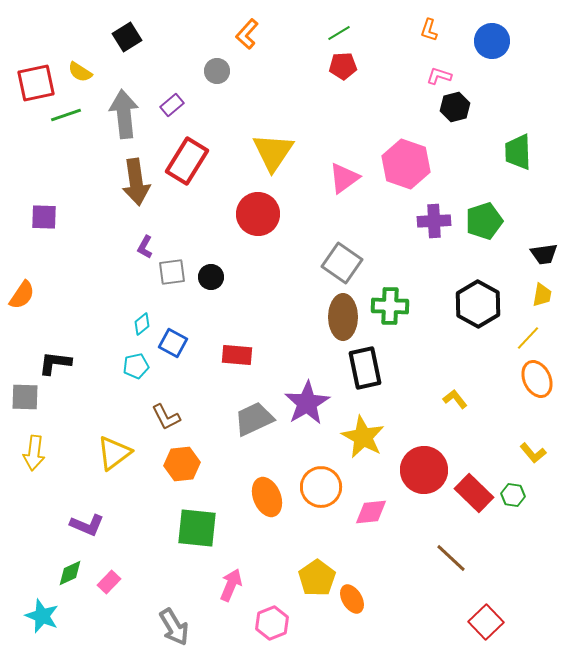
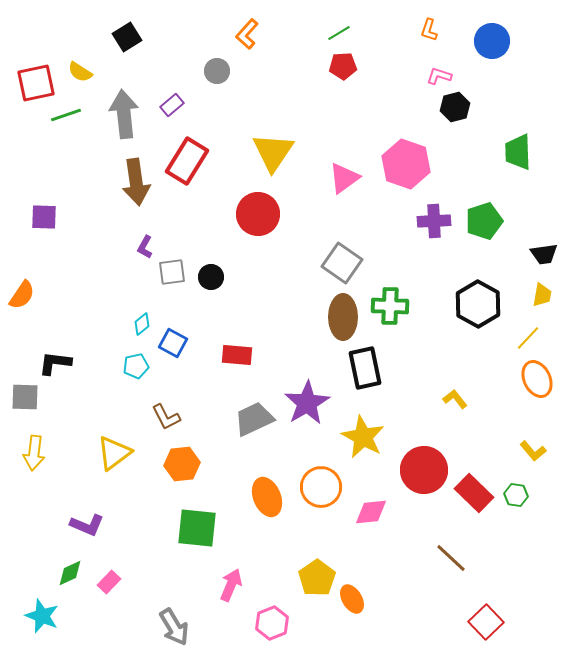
yellow L-shape at (533, 453): moved 2 px up
green hexagon at (513, 495): moved 3 px right
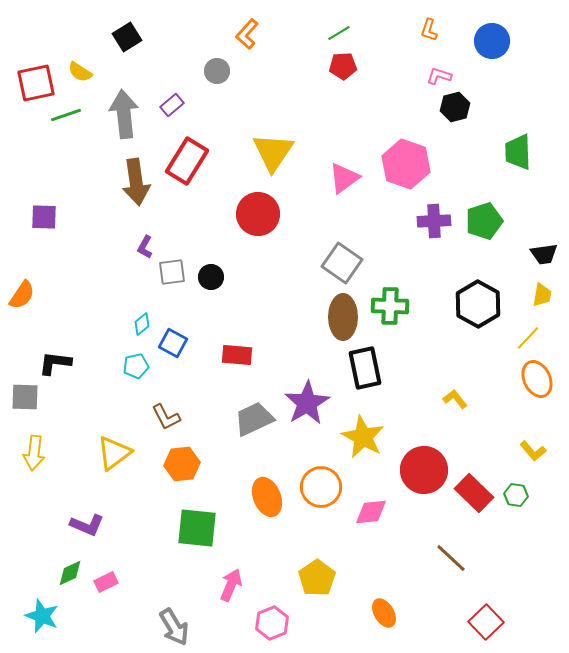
pink rectangle at (109, 582): moved 3 px left; rotated 20 degrees clockwise
orange ellipse at (352, 599): moved 32 px right, 14 px down
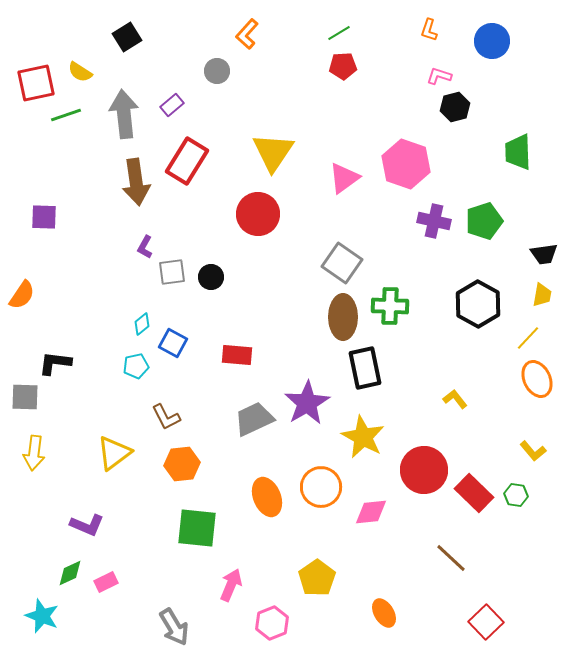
purple cross at (434, 221): rotated 16 degrees clockwise
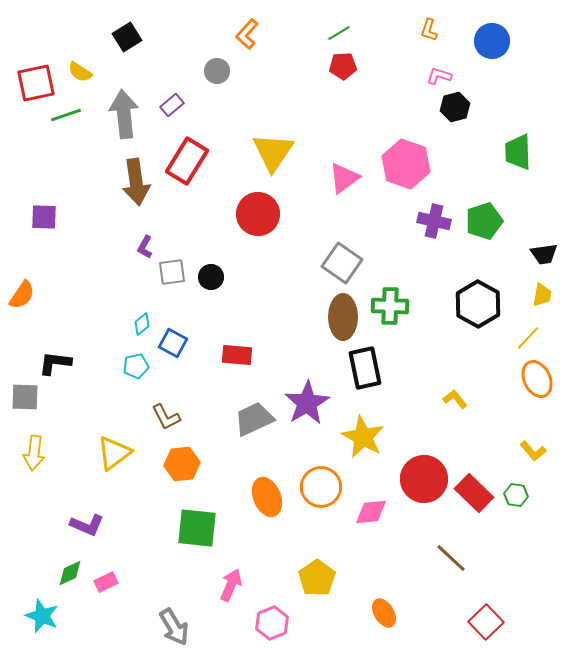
red circle at (424, 470): moved 9 px down
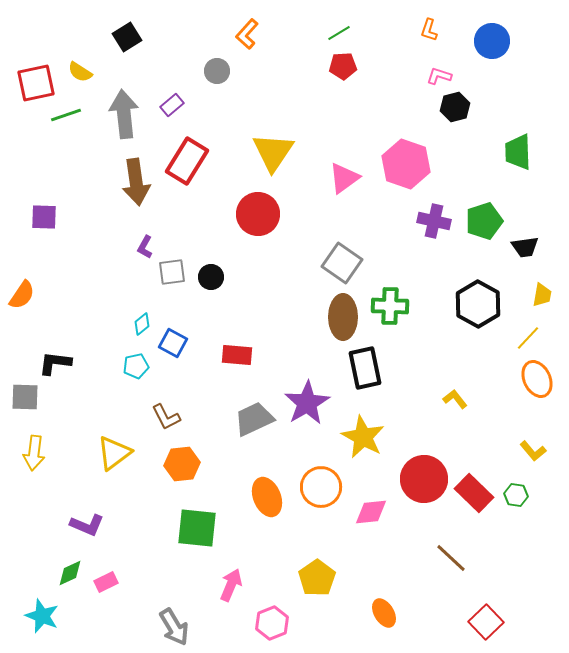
black trapezoid at (544, 254): moved 19 px left, 7 px up
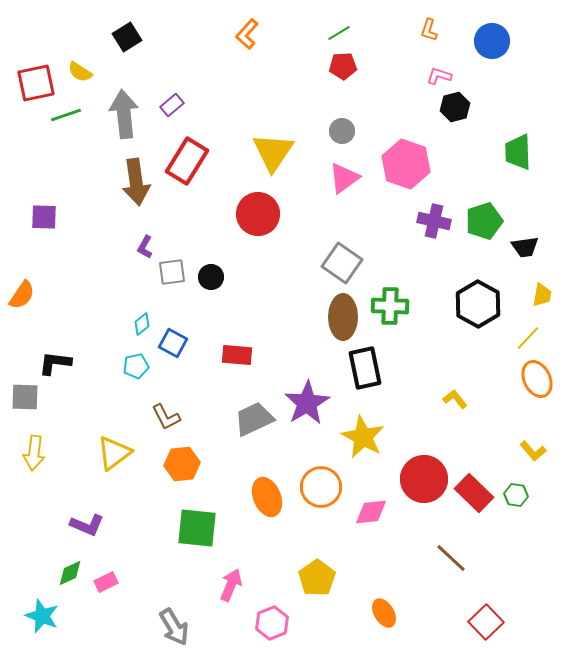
gray circle at (217, 71): moved 125 px right, 60 px down
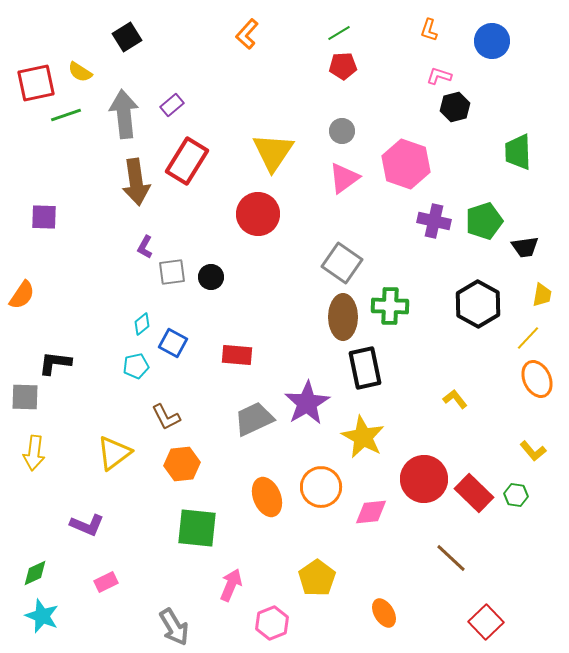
green diamond at (70, 573): moved 35 px left
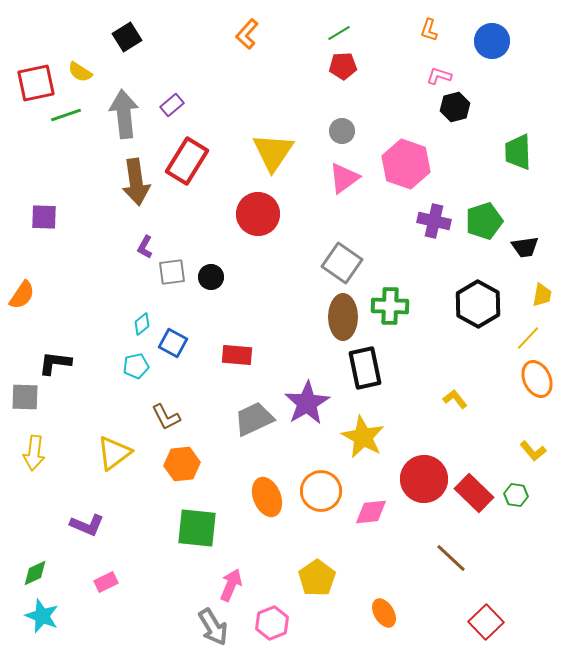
orange circle at (321, 487): moved 4 px down
gray arrow at (174, 627): moved 39 px right
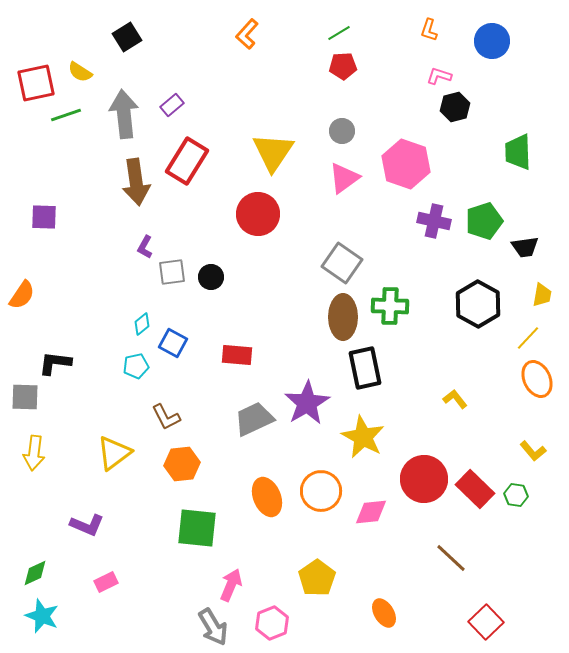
red rectangle at (474, 493): moved 1 px right, 4 px up
